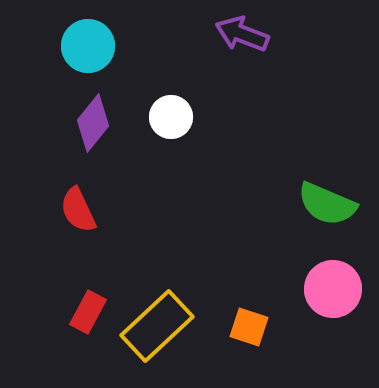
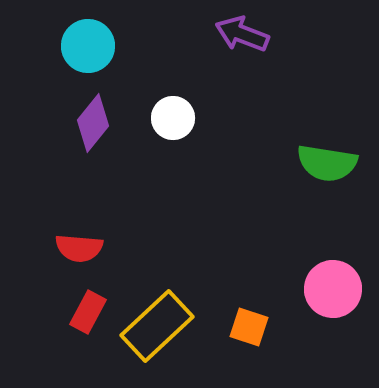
white circle: moved 2 px right, 1 px down
green semicircle: moved 41 px up; rotated 14 degrees counterclockwise
red semicircle: moved 1 px right, 38 px down; rotated 60 degrees counterclockwise
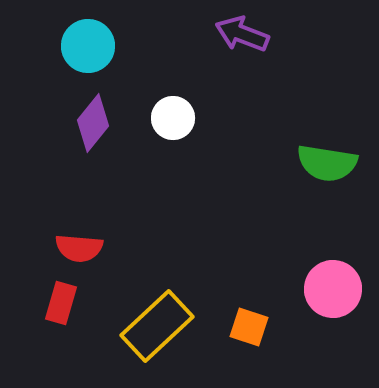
red rectangle: moved 27 px left, 9 px up; rotated 12 degrees counterclockwise
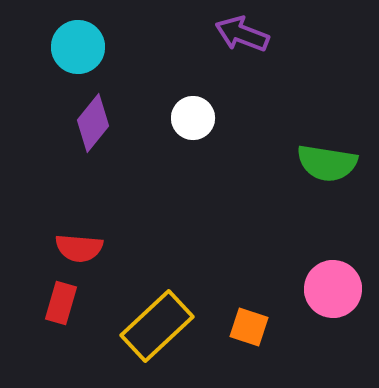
cyan circle: moved 10 px left, 1 px down
white circle: moved 20 px right
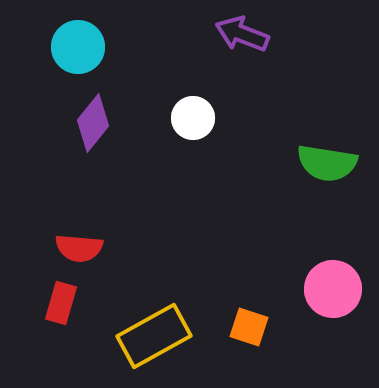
yellow rectangle: moved 3 px left, 10 px down; rotated 14 degrees clockwise
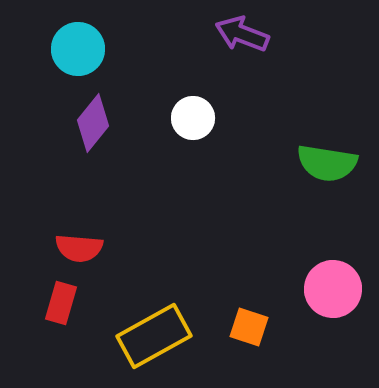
cyan circle: moved 2 px down
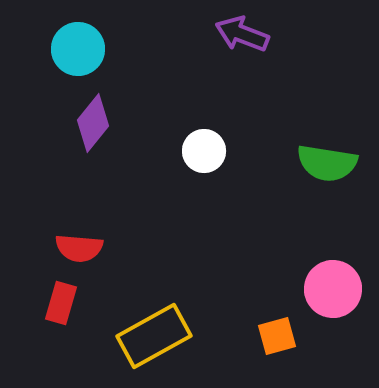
white circle: moved 11 px right, 33 px down
orange square: moved 28 px right, 9 px down; rotated 33 degrees counterclockwise
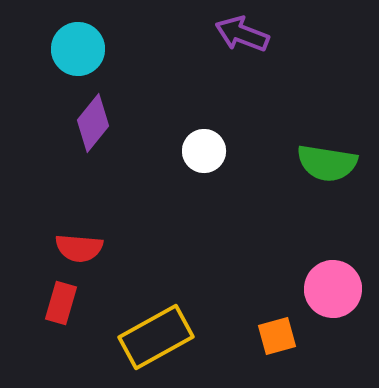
yellow rectangle: moved 2 px right, 1 px down
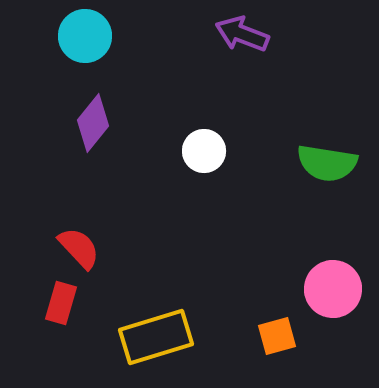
cyan circle: moved 7 px right, 13 px up
red semicircle: rotated 138 degrees counterclockwise
yellow rectangle: rotated 12 degrees clockwise
